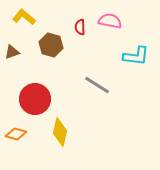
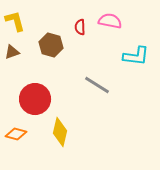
yellow L-shape: moved 9 px left, 4 px down; rotated 35 degrees clockwise
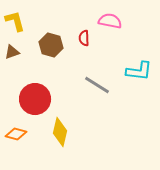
red semicircle: moved 4 px right, 11 px down
cyan L-shape: moved 3 px right, 15 px down
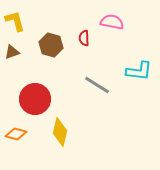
pink semicircle: moved 2 px right, 1 px down
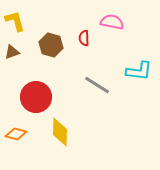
red circle: moved 1 px right, 2 px up
yellow diamond: rotated 12 degrees counterclockwise
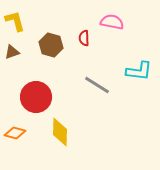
orange diamond: moved 1 px left, 1 px up
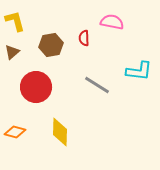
brown hexagon: rotated 25 degrees counterclockwise
brown triangle: rotated 21 degrees counterclockwise
red circle: moved 10 px up
orange diamond: moved 1 px up
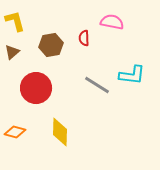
cyan L-shape: moved 7 px left, 4 px down
red circle: moved 1 px down
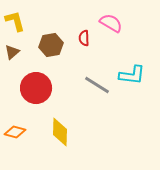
pink semicircle: moved 1 px left, 1 px down; rotated 20 degrees clockwise
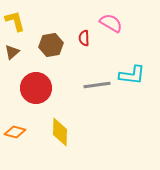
gray line: rotated 40 degrees counterclockwise
